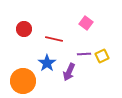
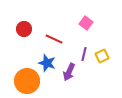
red line: rotated 12 degrees clockwise
purple line: rotated 72 degrees counterclockwise
blue star: rotated 18 degrees counterclockwise
orange circle: moved 4 px right
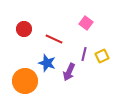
orange circle: moved 2 px left
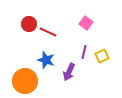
red circle: moved 5 px right, 5 px up
red line: moved 6 px left, 7 px up
purple line: moved 2 px up
blue star: moved 1 px left, 3 px up
